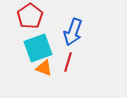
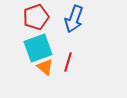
red pentagon: moved 6 px right, 1 px down; rotated 15 degrees clockwise
blue arrow: moved 1 px right, 13 px up
orange triangle: moved 1 px right, 1 px up; rotated 18 degrees clockwise
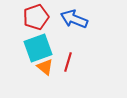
blue arrow: rotated 92 degrees clockwise
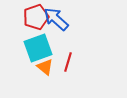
blue arrow: moved 18 px left; rotated 20 degrees clockwise
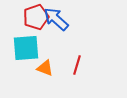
cyan square: moved 12 px left; rotated 16 degrees clockwise
red line: moved 9 px right, 3 px down
orange triangle: moved 1 px down; rotated 18 degrees counterclockwise
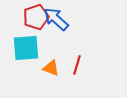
orange triangle: moved 6 px right
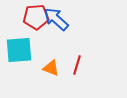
red pentagon: rotated 15 degrees clockwise
cyan square: moved 7 px left, 2 px down
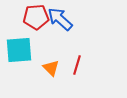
blue arrow: moved 4 px right
orange triangle: rotated 24 degrees clockwise
